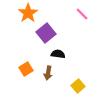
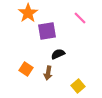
pink line: moved 2 px left, 4 px down
purple square: moved 1 px right, 2 px up; rotated 30 degrees clockwise
black semicircle: rotated 32 degrees counterclockwise
orange square: rotated 24 degrees counterclockwise
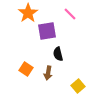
pink line: moved 10 px left, 4 px up
black semicircle: rotated 80 degrees counterclockwise
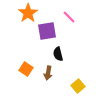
pink line: moved 1 px left, 3 px down
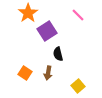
pink line: moved 9 px right, 2 px up
purple square: rotated 24 degrees counterclockwise
orange square: moved 1 px left, 4 px down
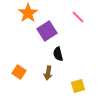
pink line: moved 2 px down
orange square: moved 6 px left, 1 px up
yellow square: rotated 24 degrees clockwise
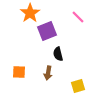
orange star: moved 2 px right
purple square: rotated 12 degrees clockwise
orange square: rotated 32 degrees counterclockwise
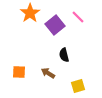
purple square: moved 8 px right, 6 px up; rotated 18 degrees counterclockwise
black semicircle: moved 6 px right, 1 px down
brown arrow: rotated 112 degrees clockwise
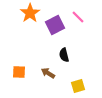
purple square: rotated 12 degrees clockwise
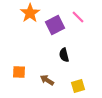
brown arrow: moved 1 px left, 7 px down
